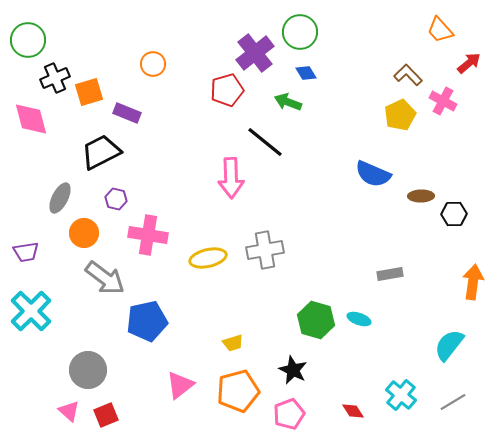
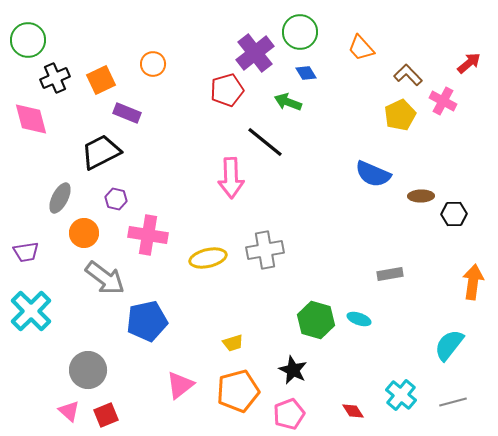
orange trapezoid at (440, 30): moved 79 px left, 18 px down
orange square at (89, 92): moved 12 px right, 12 px up; rotated 8 degrees counterclockwise
gray line at (453, 402): rotated 16 degrees clockwise
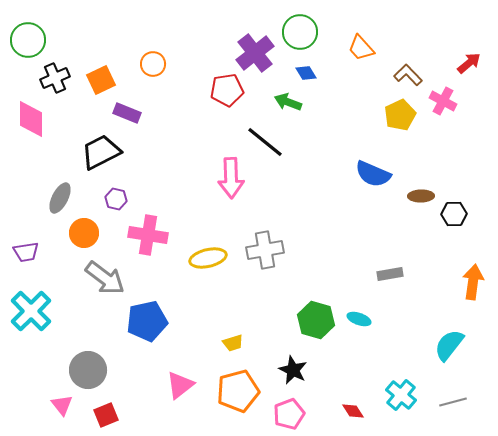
red pentagon at (227, 90): rotated 8 degrees clockwise
pink diamond at (31, 119): rotated 15 degrees clockwise
pink triangle at (69, 411): moved 7 px left, 6 px up; rotated 10 degrees clockwise
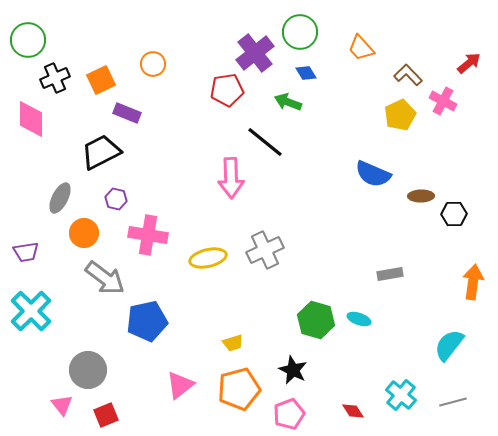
gray cross at (265, 250): rotated 15 degrees counterclockwise
orange pentagon at (238, 391): moved 1 px right, 2 px up
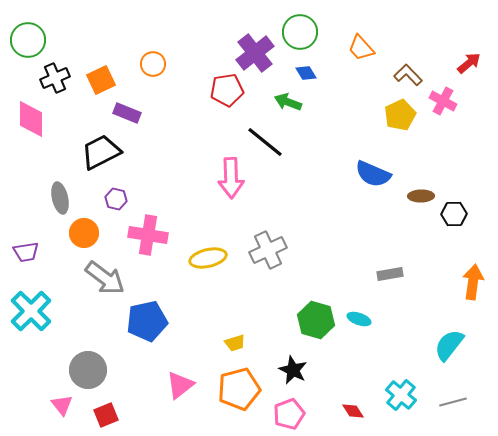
gray ellipse at (60, 198): rotated 40 degrees counterclockwise
gray cross at (265, 250): moved 3 px right
yellow trapezoid at (233, 343): moved 2 px right
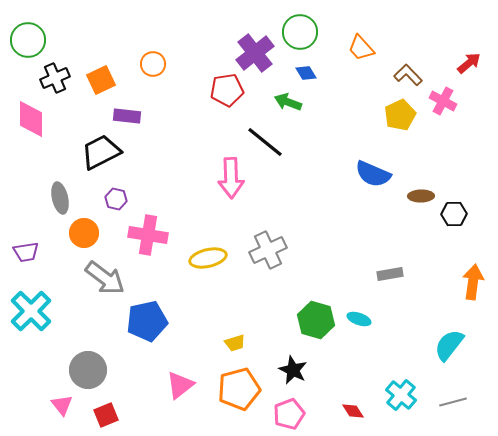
purple rectangle at (127, 113): moved 3 px down; rotated 16 degrees counterclockwise
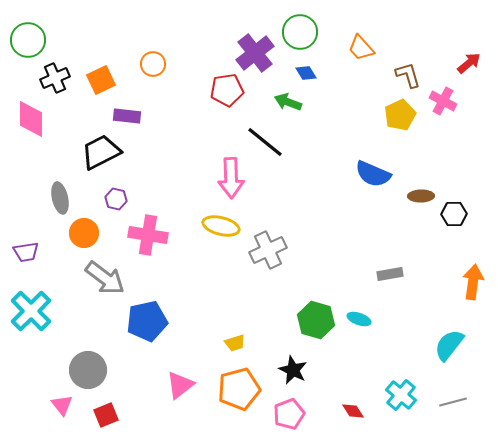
brown L-shape at (408, 75): rotated 28 degrees clockwise
yellow ellipse at (208, 258): moved 13 px right, 32 px up; rotated 27 degrees clockwise
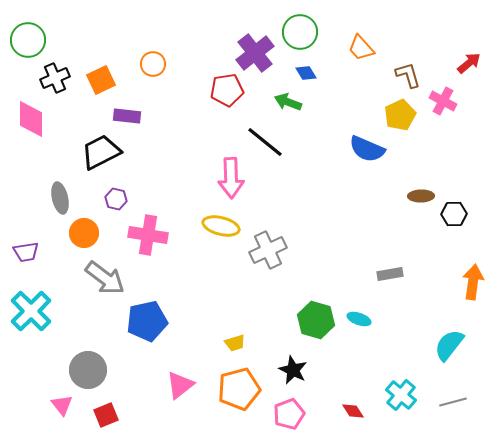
blue semicircle at (373, 174): moved 6 px left, 25 px up
